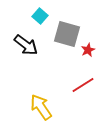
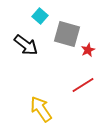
yellow arrow: moved 2 px down
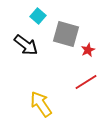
cyan square: moved 2 px left
gray square: moved 1 px left
red line: moved 3 px right, 3 px up
yellow arrow: moved 5 px up
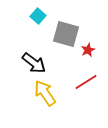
black arrow: moved 8 px right, 18 px down
yellow arrow: moved 4 px right, 11 px up
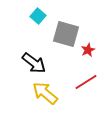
yellow arrow: rotated 16 degrees counterclockwise
